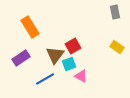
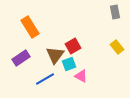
yellow rectangle: rotated 16 degrees clockwise
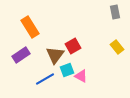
purple rectangle: moved 3 px up
cyan square: moved 2 px left, 6 px down
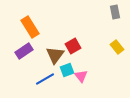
purple rectangle: moved 3 px right, 4 px up
pink triangle: rotated 24 degrees clockwise
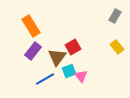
gray rectangle: moved 4 px down; rotated 40 degrees clockwise
orange rectangle: moved 1 px right, 1 px up
red square: moved 1 px down
purple rectangle: moved 9 px right; rotated 18 degrees counterclockwise
brown triangle: moved 2 px right, 2 px down
cyan square: moved 2 px right, 1 px down
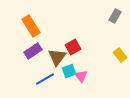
yellow rectangle: moved 3 px right, 8 px down
purple rectangle: rotated 18 degrees clockwise
